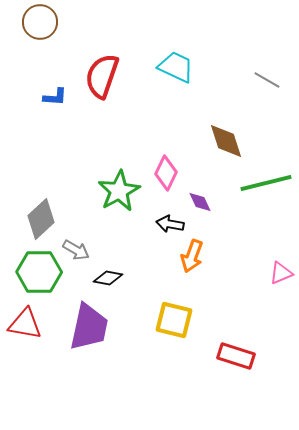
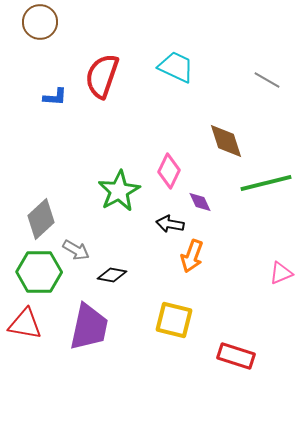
pink diamond: moved 3 px right, 2 px up
black diamond: moved 4 px right, 3 px up
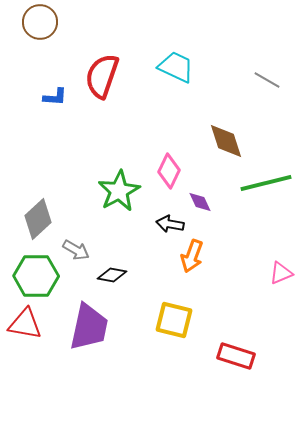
gray diamond: moved 3 px left
green hexagon: moved 3 px left, 4 px down
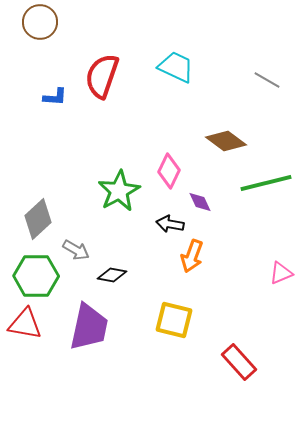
brown diamond: rotated 36 degrees counterclockwise
red rectangle: moved 3 px right, 6 px down; rotated 30 degrees clockwise
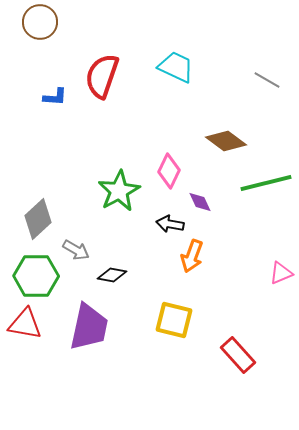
red rectangle: moved 1 px left, 7 px up
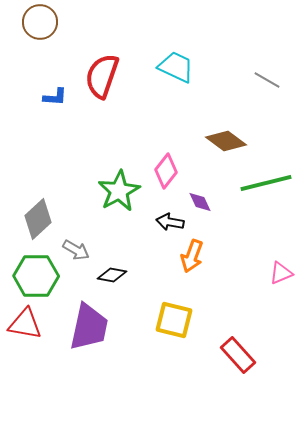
pink diamond: moved 3 px left; rotated 12 degrees clockwise
black arrow: moved 2 px up
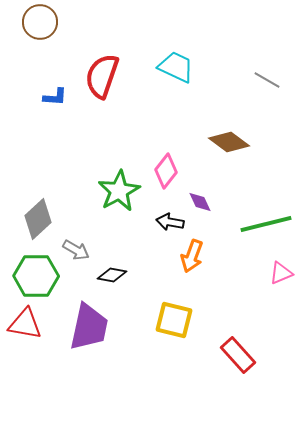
brown diamond: moved 3 px right, 1 px down
green line: moved 41 px down
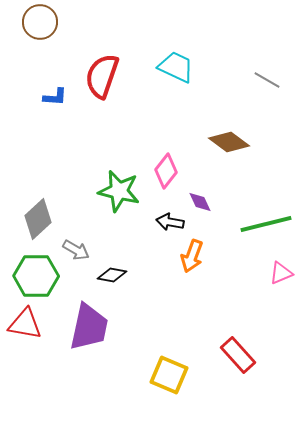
green star: rotated 30 degrees counterclockwise
yellow square: moved 5 px left, 55 px down; rotated 9 degrees clockwise
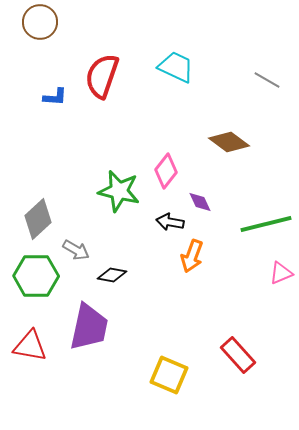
red triangle: moved 5 px right, 22 px down
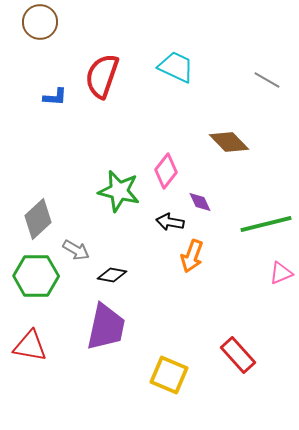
brown diamond: rotated 9 degrees clockwise
purple trapezoid: moved 17 px right
